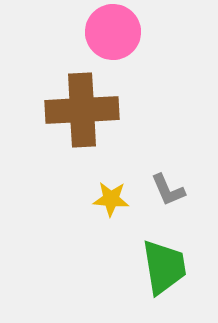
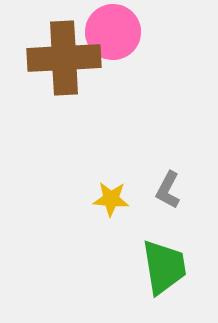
brown cross: moved 18 px left, 52 px up
gray L-shape: rotated 51 degrees clockwise
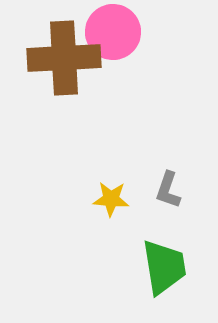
gray L-shape: rotated 9 degrees counterclockwise
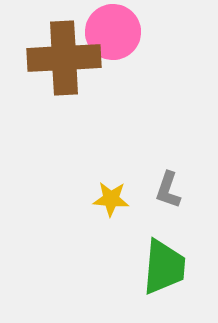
green trapezoid: rotated 14 degrees clockwise
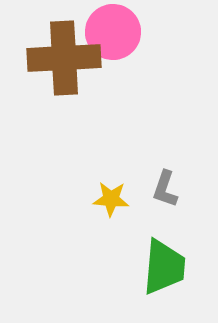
gray L-shape: moved 3 px left, 1 px up
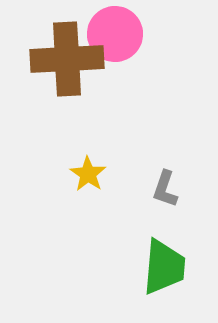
pink circle: moved 2 px right, 2 px down
brown cross: moved 3 px right, 1 px down
yellow star: moved 23 px left, 25 px up; rotated 30 degrees clockwise
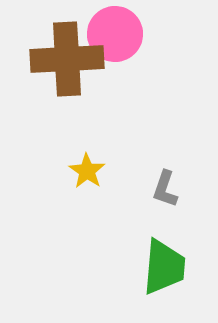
yellow star: moved 1 px left, 3 px up
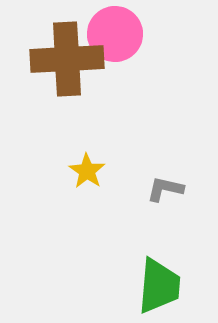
gray L-shape: rotated 84 degrees clockwise
green trapezoid: moved 5 px left, 19 px down
